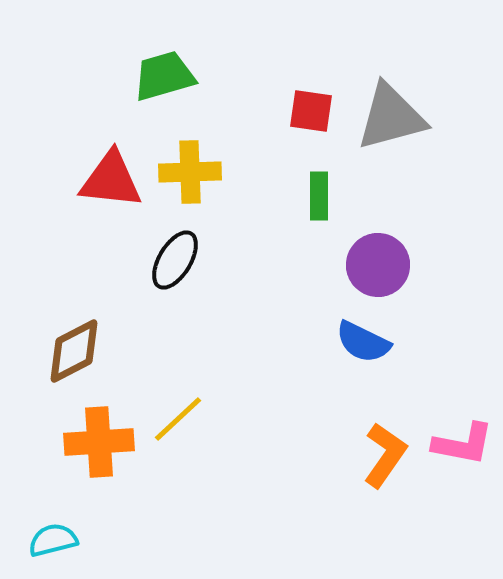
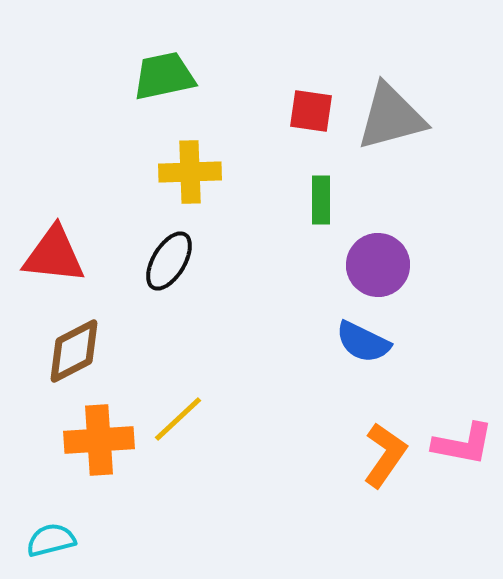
green trapezoid: rotated 4 degrees clockwise
red triangle: moved 57 px left, 75 px down
green rectangle: moved 2 px right, 4 px down
black ellipse: moved 6 px left, 1 px down
orange cross: moved 2 px up
cyan semicircle: moved 2 px left
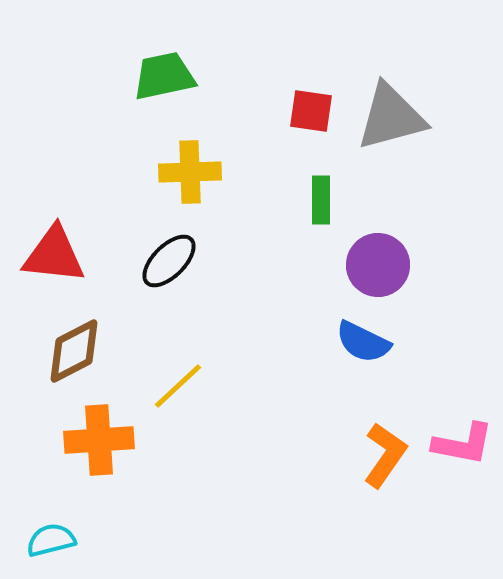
black ellipse: rotated 14 degrees clockwise
yellow line: moved 33 px up
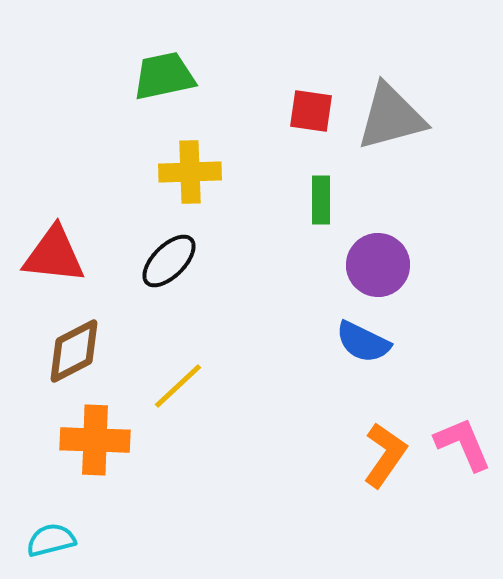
orange cross: moved 4 px left; rotated 6 degrees clockwise
pink L-shape: rotated 124 degrees counterclockwise
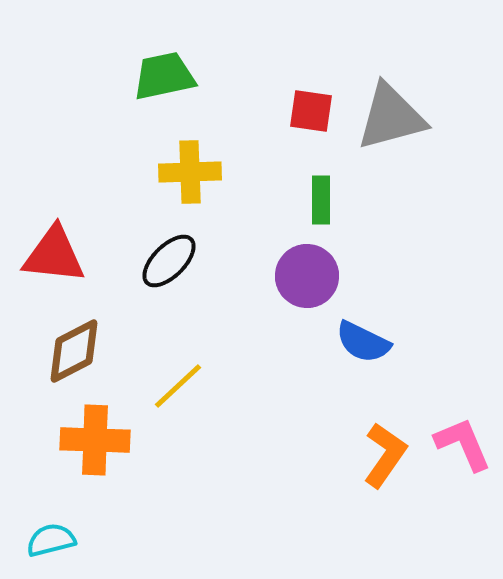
purple circle: moved 71 px left, 11 px down
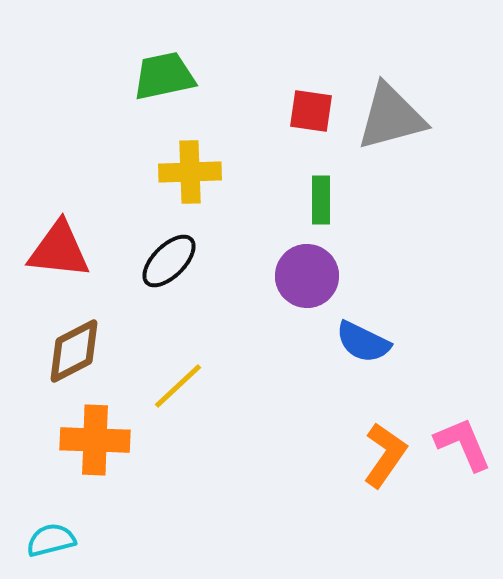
red triangle: moved 5 px right, 5 px up
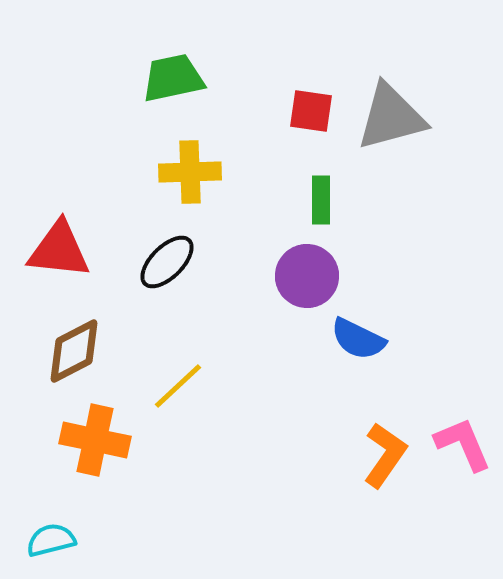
green trapezoid: moved 9 px right, 2 px down
black ellipse: moved 2 px left, 1 px down
blue semicircle: moved 5 px left, 3 px up
orange cross: rotated 10 degrees clockwise
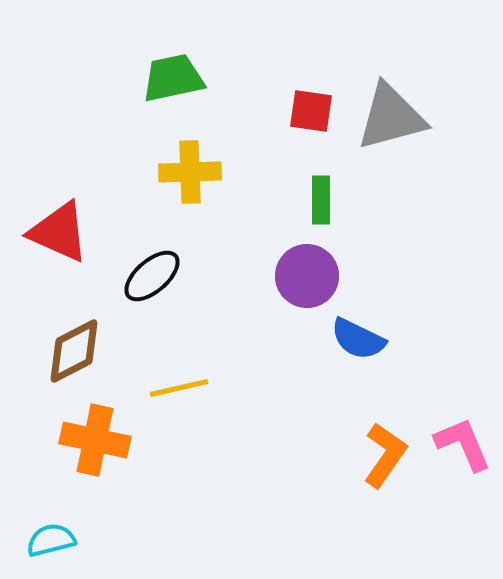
red triangle: moved 18 px up; rotated 18 degrees clockwise
black ellipse: moved 15 px left, 14 px down; rotated 4 degrees clockwise
yellow line: moved 1 px right, 2 px down; rotated 30 degrees clockwise
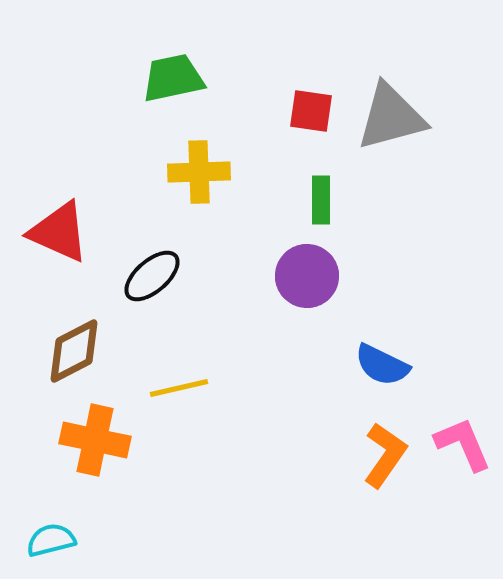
yellow cross: moved 9 px right
blue semicircle: moved 24 px right, 26 px down
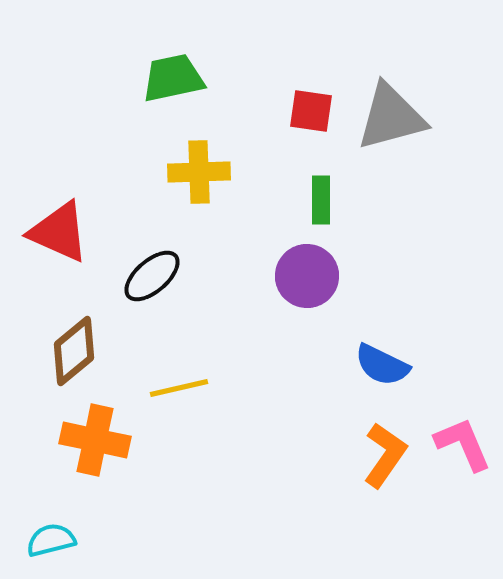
brown diamond: rotated 12 degrees counterclockwise
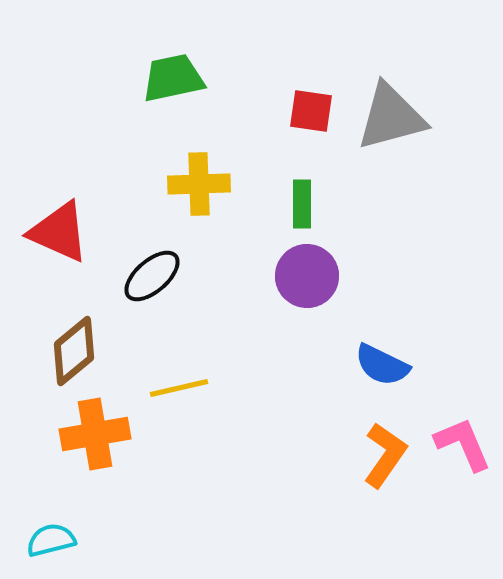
yellow cross: moved 12 px down
green rectangle: moved 19 px left, 4 px down
orange cross: moved 6 px up; rotated 22 degrees counterclockwise
